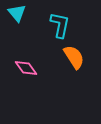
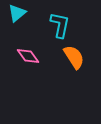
cyan triangle: rotated 30 degrees clockwise
pink diamond: moved 2 px right, 12 px up
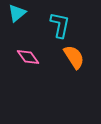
pink diamond: moved 1 px down
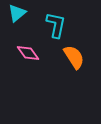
cyan L-shape: moved 4 px left
pink diamond: moved 4 px up
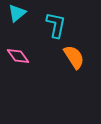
pink diamond: moved 10 px left, 3 px down
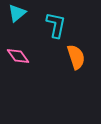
orange semicircle: moved 2 px right; rotated 15 degrees clockwise
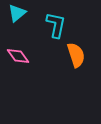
orange semicircle: moved 2 px up
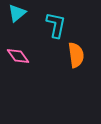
orange semicircle: rotated 10 degrees clockwise
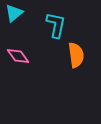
cyan triangle: moved 3 px left
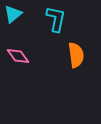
cyan triangle: moved 1 px left, 1 px down
cyan L-shape: moved 6 px up
